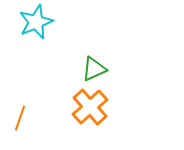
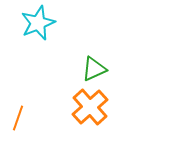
cyan star: moved 2 px right, 1 px down
orange line: moved 2 px left
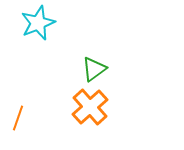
green triangle: rotated 12 degrees counterclockwise
